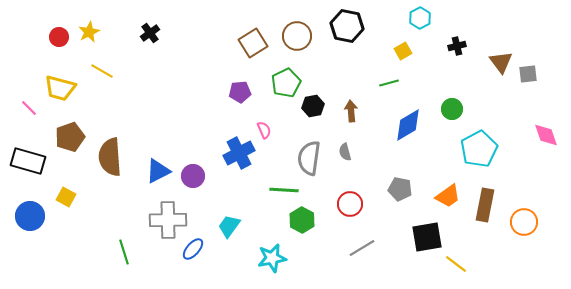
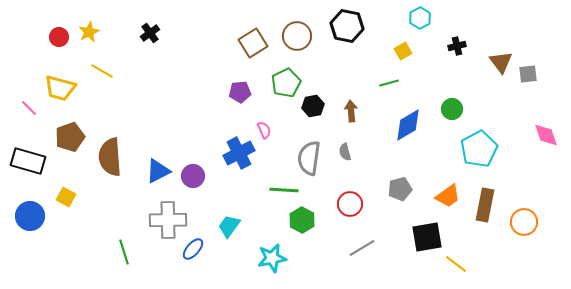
gray pentagon at (400, 189): rotated 25 degrees counterclockwise
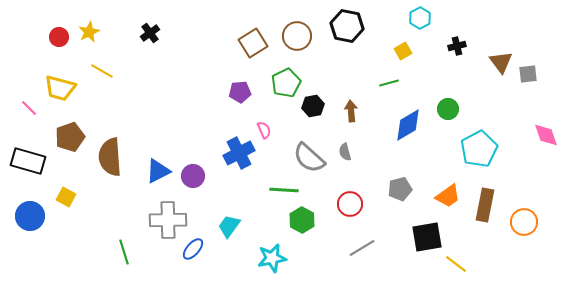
green circle at (452, 109): moved 4 px left
gray semicircle at (309, 158): rotated 56 degrees counterclockwise
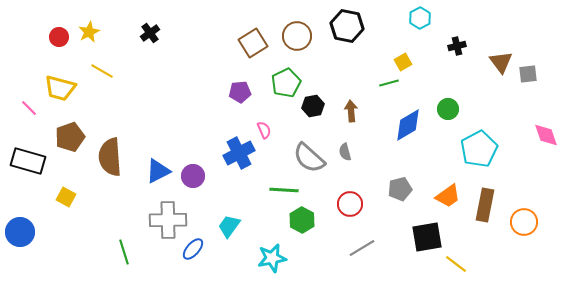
yellow square at (403, 51): moved 11 px down
blue circle at (30, 216): moved 10 px left, 16 px down
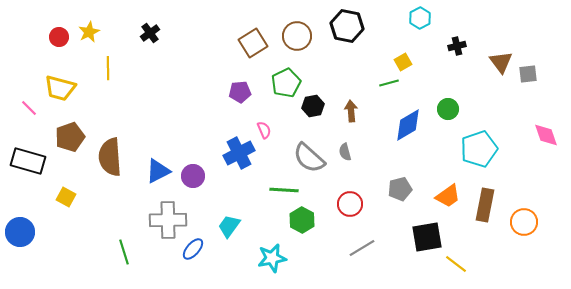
yellow line at (102, 71): moved 6 px right, 3 px up; rotated 60 degrees clockwise
cyan pentagon at (479, 149): rotated 9 degrees clockwise
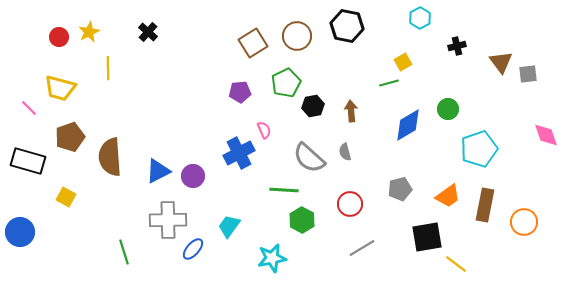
black cross at (150, 33): moved 2 px left, 1 px up; rotated 12 degrees counterclockwise
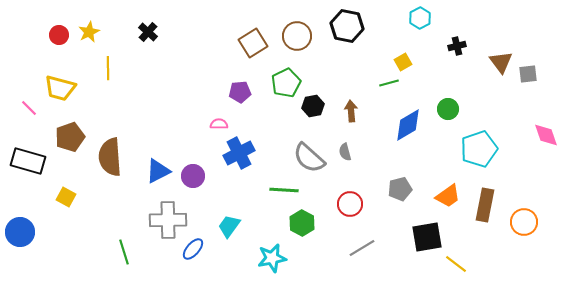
red circle at (59, 37): moved 2 px up
pink semicircle at (264, 130): moved 45 px left, 6 px up; rotated 66 degrees counterclockwise
green hexagon at (302, 220): moved 3 px down
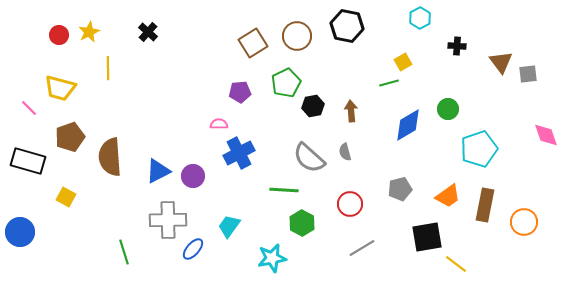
black cross at (457, 46): rotated 18 degrees clockwise
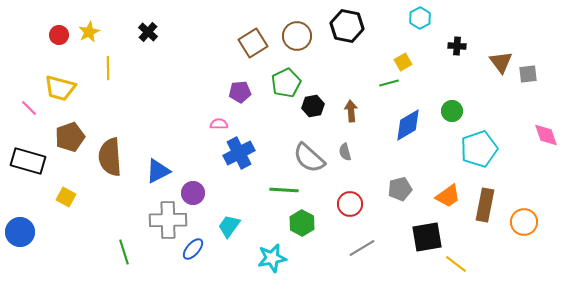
green circle at (448, 109): moved 4 px right, 2 px down
purple circle at (193, 176): moved 17 px down
